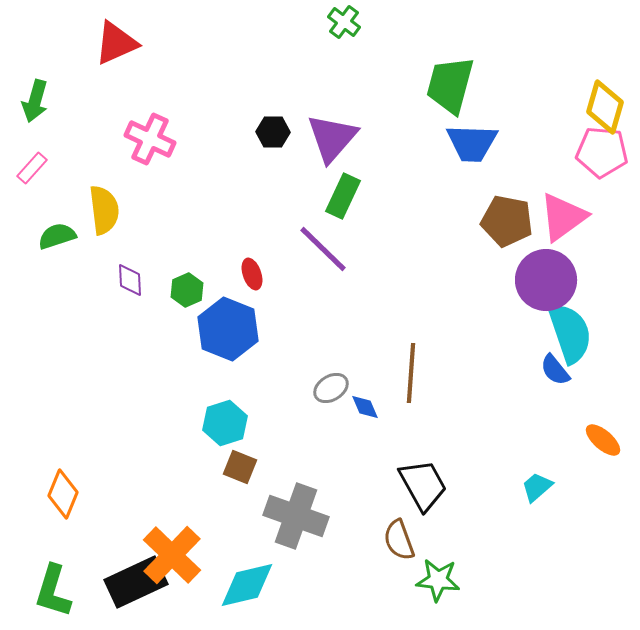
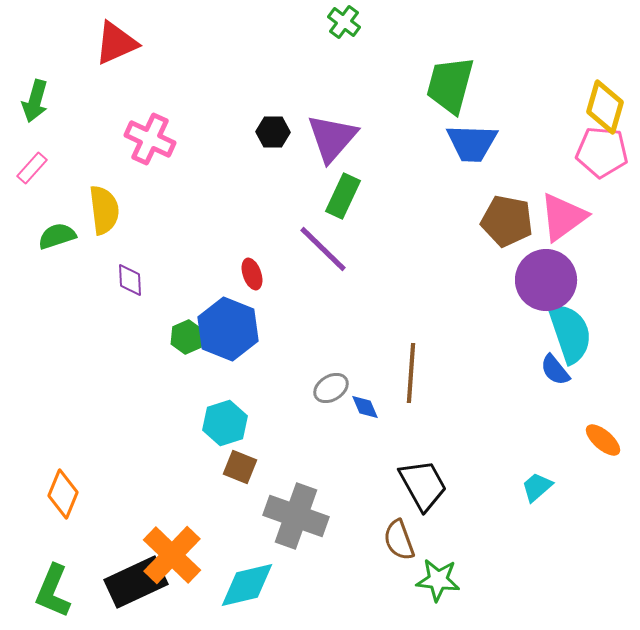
green hexagon: moved 47 px down
green L-shape: rotated 6 degrees clockwise
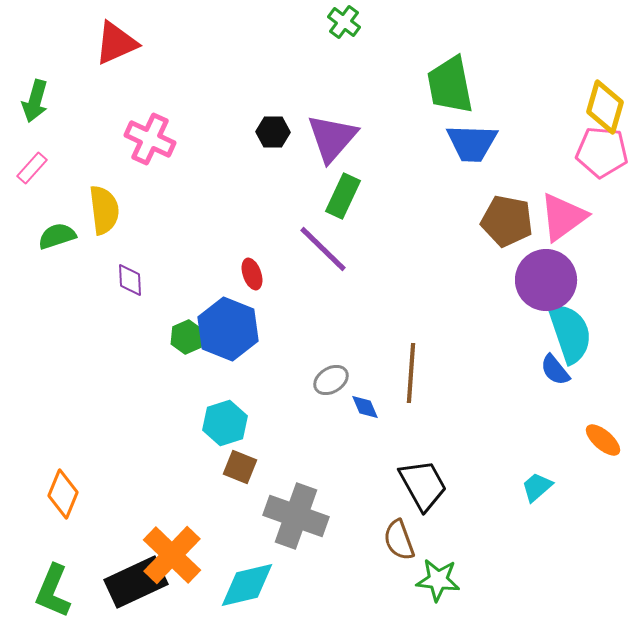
green trapezoid: rotated 26 degrees counterclockwise
gray ellipse: moved 8 px up
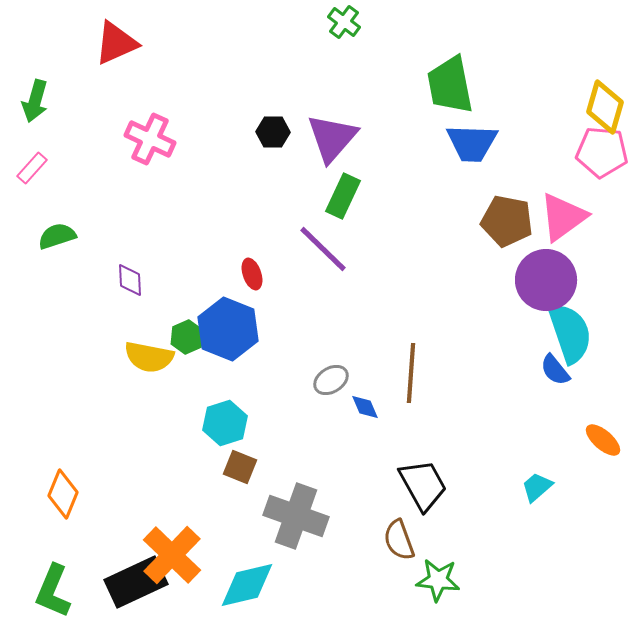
yellow semicircle: moved 45 px right, 147 px down; rotated 108 degrees clockwise
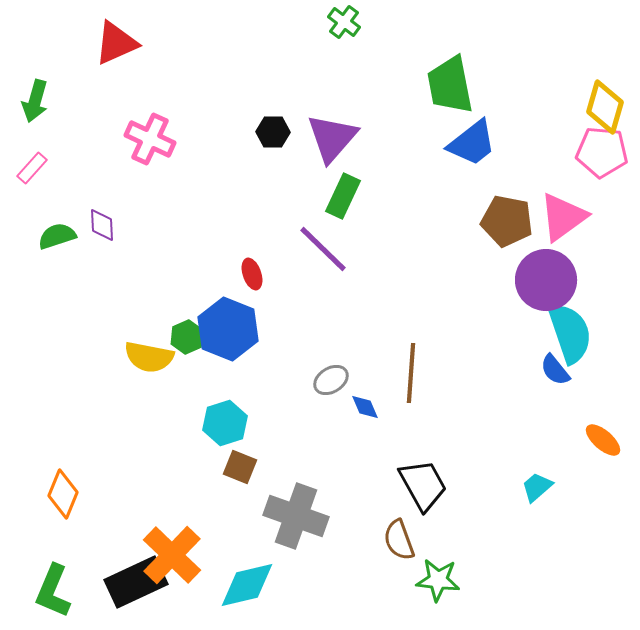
blue trapezoid: rotated 40 degrees counterclockwise
purple diamond: moved 28 px left, 55 px up
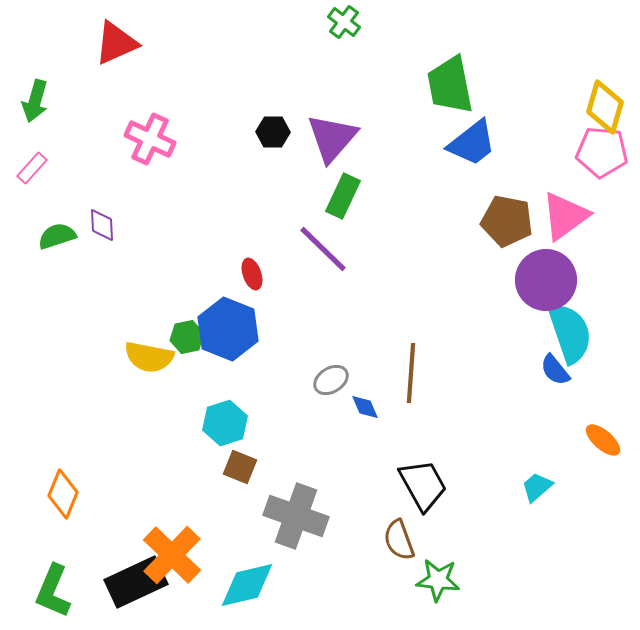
pink triangle: moved 2 px right, 1 px up
green hexagon: rotated 12 degrees clockwise
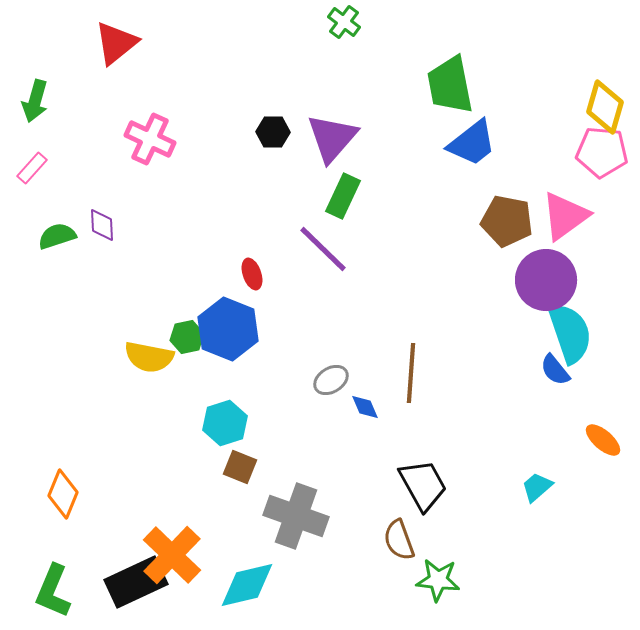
red triangle: rotated 15 degrees counterclockwise
